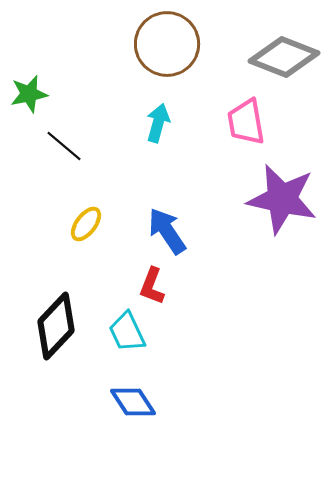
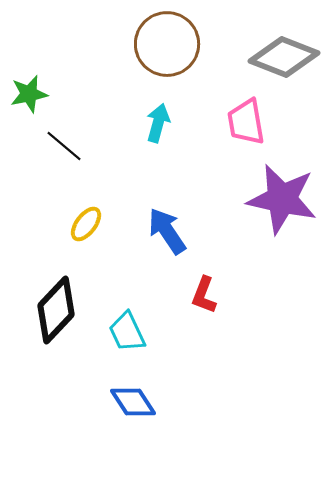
red L-shape: moved 52 px right, 9 px down
black diamond: moved 16 px up
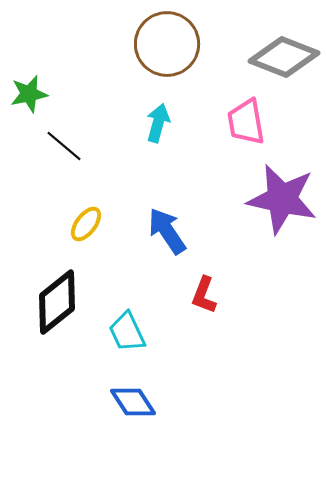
black diamond: moved 1 px right, 8 px up; rotated 8 degrees clockwise
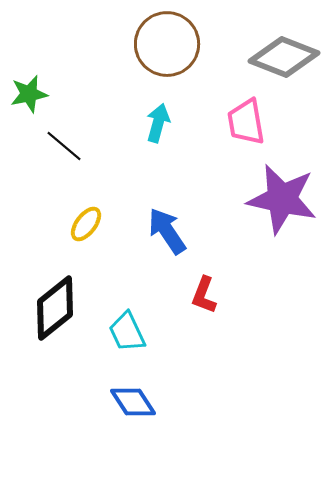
black diamond: moved 2 px left, 6 px down
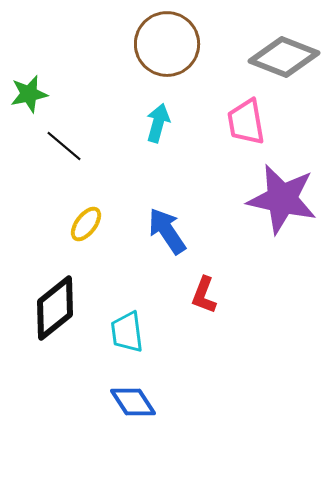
cyan trapezoid: rotated 18 degrees clockwise
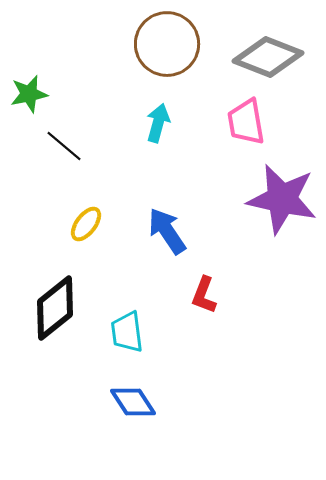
gray diamond: moved 16 px left
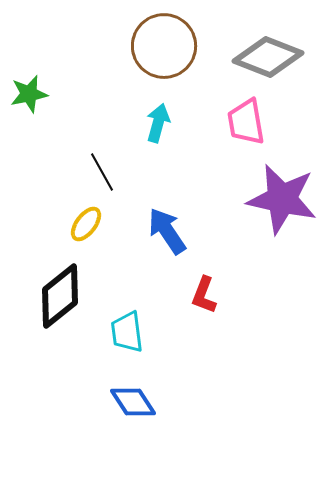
brown circle: moved 3 px left, 2 px down
black line: moved 38 px right, 26 px down; rotated 21 degrees clockwise
black diamond: moved 5 px right, 12 px up
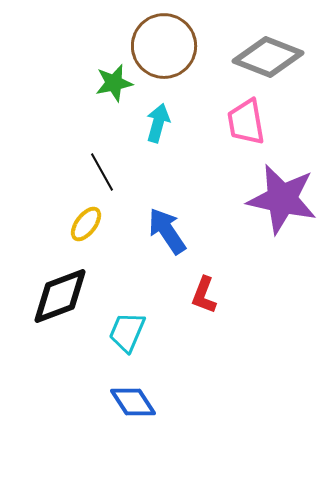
green star: moved 85 px right, 11 px up
black diamond: rotated 18 degrees clockwise
cyan trapezoid: rotated 30 degrees clockwise
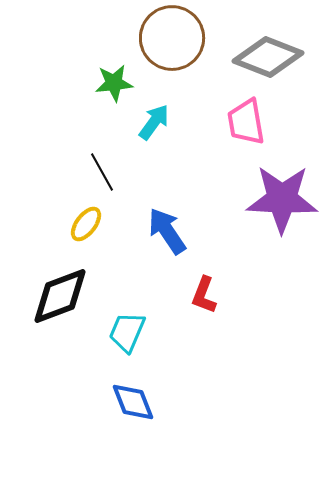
brown circle: moved 8 px right, 8 px up
green star: rotated 6 degrees clockwise
cyan arrow: moved 4 px left, 1 px up; rotated 21 degrees clockwise
purple star: rotated 10 degrees counterclockwise
blue diamond: rotated 12 degrees clockwise
